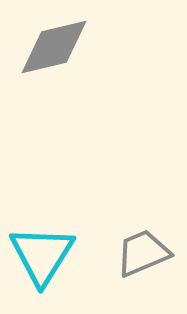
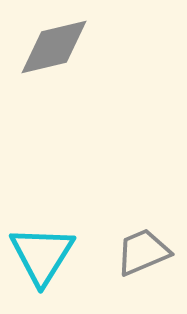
gray trapezoid: moved 1 px up
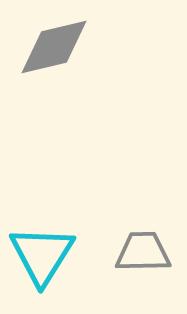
gray trapezoid: rotated 22 degrees clockwise
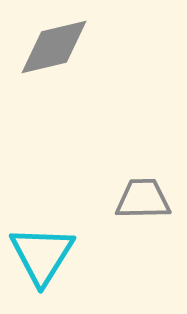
gray trapezoid: moved 53 px up
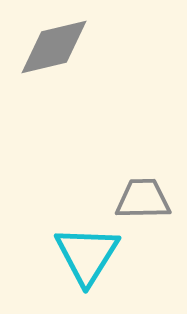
cyan triangle: moved 45 px right
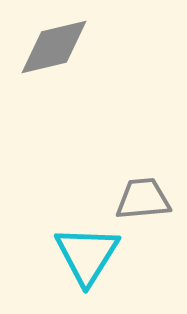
gray trapezoid: rotated 4 degrees counterclockwise
